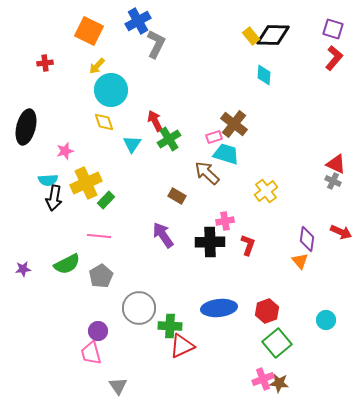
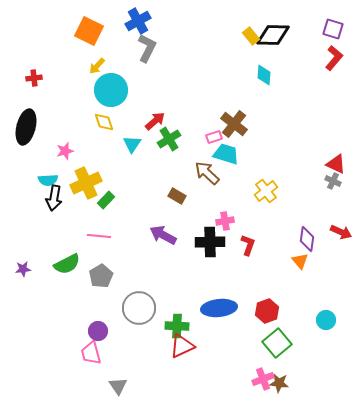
gray L-shape at (156, 44): moved 9 px left, 4 px down
red cross at (45, 63): moved 11 px left, 15 px down
red arrow at (155, 121): rotated 75 degrees clockwise
purple arrow at (163, 235): rotated 28 degrees counterclockwise
green cross at (170, 326): moved 7 px right
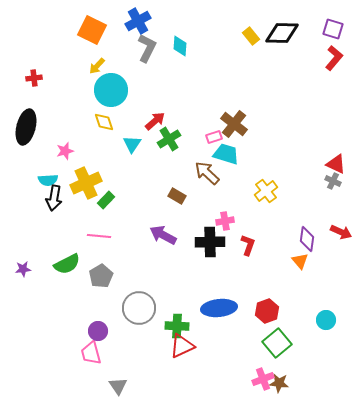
orange square at (89, 31): moved 3 px right, 1 px up
black diamond at (273, 35): moved 9 px right, 2 px up
cyan diamond at (264, 75): moved 84 px left, 29 px up
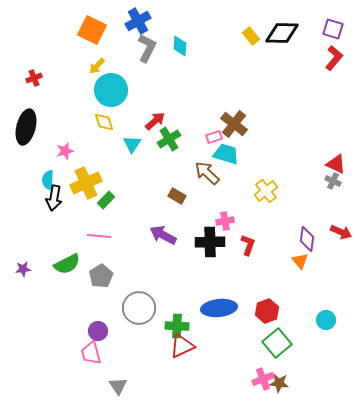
red cross at (34, 78): rotated 14 degrees counterclockwise
cyan semicircle at (48, 180): rotated 96 degrees clockwise
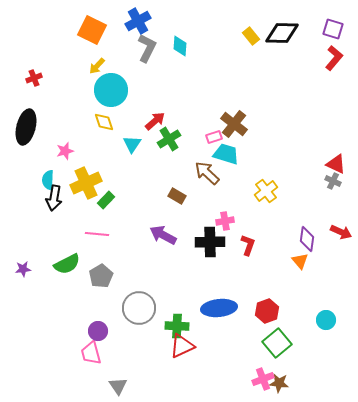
pink line at (99, 236): moved 2 px left, 2 px up
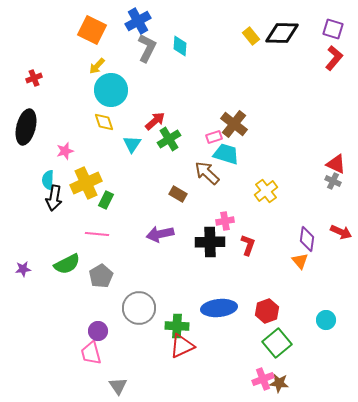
brown rectangle at (177, 196): moved 1 px right, 2 px up
green rectangle at (106, 200): rotated 18 degrees counterclockwise
purple arrow at (163, 235): moved 3 px left, 1 px up; rotated 40 degrees counterclockwise
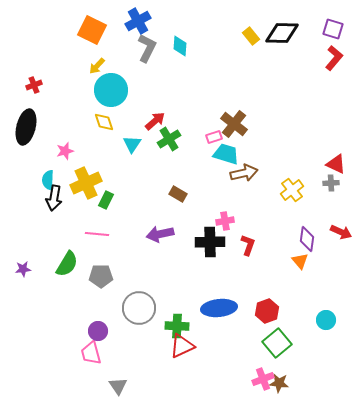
red cross at (34, 78): moved 7 px down
brown arrow at (207, 173): moved 37 px right; rotated 124 degrees clockwise
gray cross at (333, 181): moved 2 px left, 2 px down; rotated 28 degrees counterclockwise
yellow cross at (266, 191): moved 26 px right, 1 px up
green semicircle at (67, 264): rotated 32 degrees counterclockwise
gray pentagon at (101, 276): rotated 30 degrees clockwise
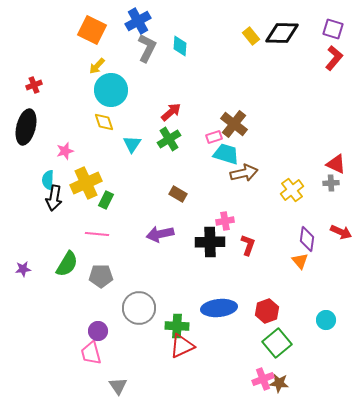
red arrow at (155, 121): moved 16 px right, 9 px up
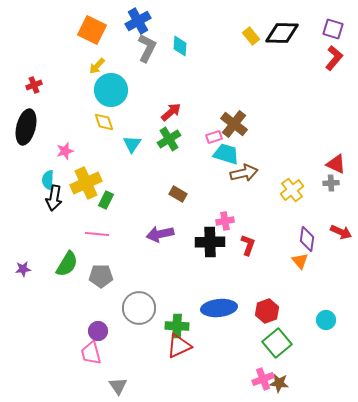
red triangle at (182, 346): moved 3 px left
